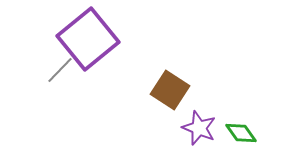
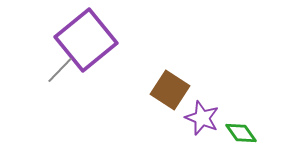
purple square: moved 2 px left, 1 px down
purple star: moved 3 px right, 10 px up
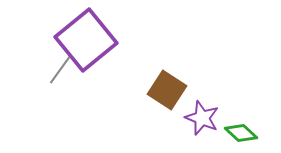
gray line: rotated 8 degrees counterclockwise
brown square: moved 3 px left
green diamond: rotated 12 degrees counterclockwise
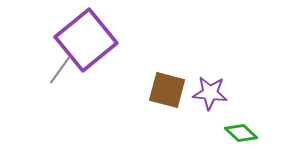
brown square: rotated 18 degrees counterclockwise
purple star: moved 8 px right, 25 px up; rotated 16 degrees counterclockwise
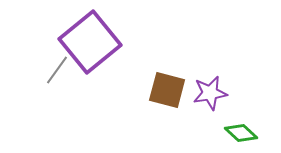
purple square: moved 4 px right, 2 px down
gray line: moved 3 px left
purple star: rotated 16 degrees counterclockwise
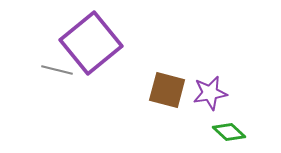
purple square: moved 1 px right, 1 px down
gray line: rotated 68 degrees clockwise
green diamond: moved 12 px left, 1 px up
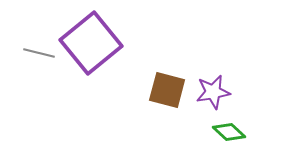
gray line: moved 18 px left, 17 px up
purple star: moved 3 px right, 1 px up
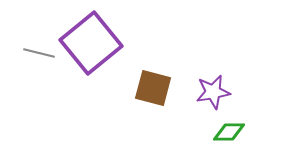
brown square: moved 14 px left, 2 px up
green diamond: rotated 44 degrees counterclockwise
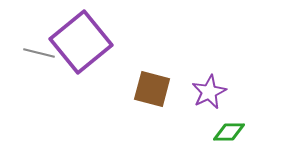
purple square: moved 10 px left, 1 px up
brown square: moved 1 px left, 1 px down
purple star: moved 4 px left; rotated 16 degrees counterclockwise
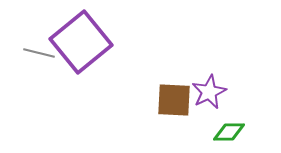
brown square: moved 22 px right, 11 px down; rotated 12 degrees counterclockwise
